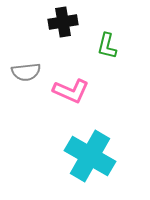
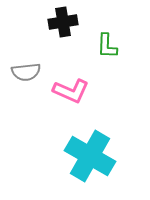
green L-shape: rotated 12 degrees counterclockwise
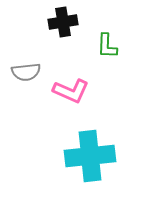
cyan cross: rotated 36 degrees counterclockwise
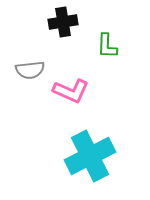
gray semicircle: moved 4 px right, 2 px up
cyan cross: rotated 21 degrees counterclockwise
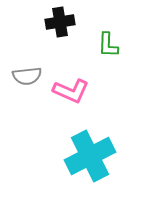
black cross: moved 3 px left
green L-shape: moved 1 px right, 1 px up
gray semicircle: moved 3 px left, 6 px down
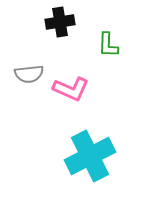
gray semicircle: moved 2 px right, 2 px up
pink L-shape: moved 2 px up
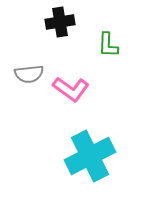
pink L-shape: rotated 12 degrees clockwise
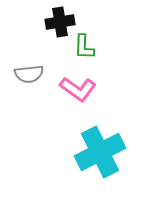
green L-shape: moved 24 px left, 2 px down
pink L-shape: moved 7 px right
cyan cross: moved 10 px right, 4 px up
